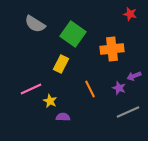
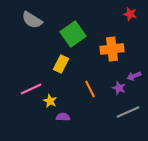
gray semicircle: moved 3 px left, 4 px up
green square: rotated 20 degrees clockwise
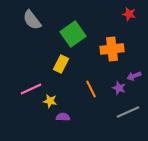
red star: moved 1 px left
gray semicircle: rotated 20 degrees clockwise
orange line: moved 1 px right
yellow star: rotated 16 degrees counterclockwise
